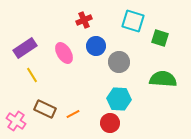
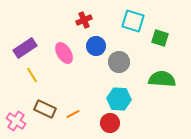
green semicircle: moved 1 px left
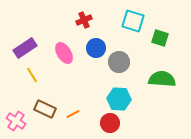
blue circle: moved 2 px down
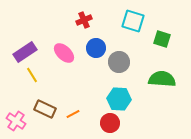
green square: moved 2 px right, 1 px down
purple rectangle: moved 4 px down
pink ellipse: rotated 15 degrees counterclockwise
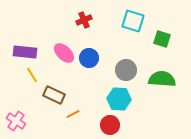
blue circle: moved 7 px left, 10 px down
purple rectangle: rotated 40 degrees clockwise
gray circle: moved 7 px right, 8 px down
brown rectangle: moved 9 px right, 14 px up
red circle: moved 2 px down
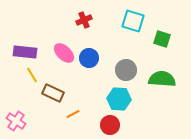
brown rectangle: moved 1 px left, 2 px up
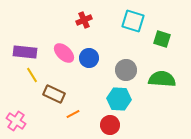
brown rectangle: moved 1 px right, 1 px down
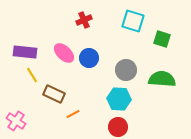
red circle: moved 8 px right, 2 px down
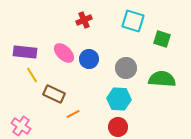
blue circle: moved 1 px down
gray circle: moved 2 px up
pink cross: moved 5 px right, 5 px down
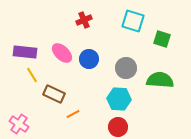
pink ellipse: moved 2 px left
green semicircle: moved 2 px left, 1 px down
pink cross: moved 2 px left, 2 px up
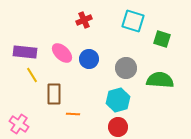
brown rectangle: rotated 65 degrees clockwise
cyan hexagon: moved 1 px left, 1 px down; rotated 20 degrees counterclockwise
orange line: rotated 32 degrees clockwise
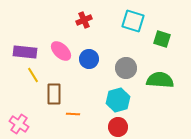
pink ellipse: moved 1 px left, 2 px up
yellow line: moved 1 px right
